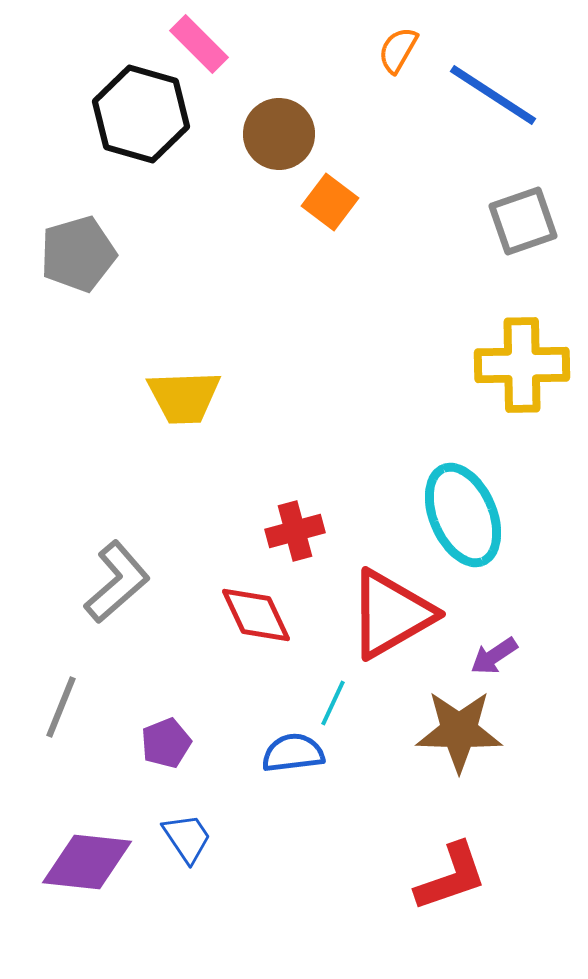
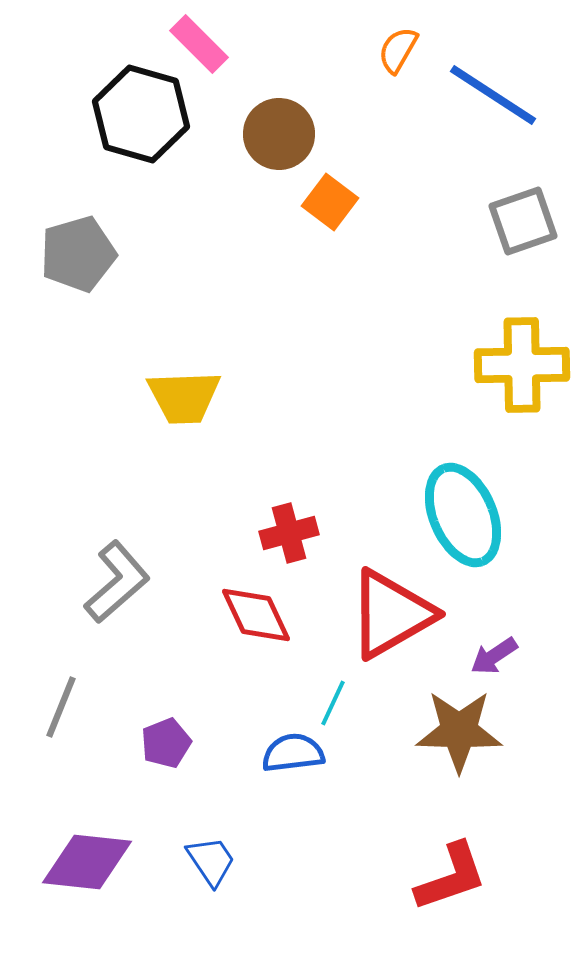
red cross: moved 6 px left, 2 px down
blue trapezoid: moved 24 px right, 23 px down
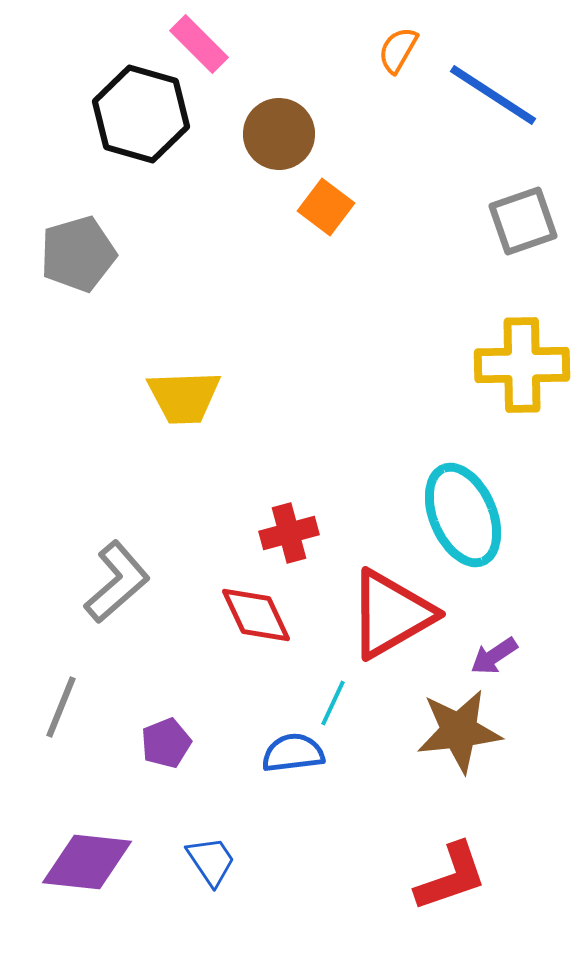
orange square: moved 4 px left, 5 px down
brown star: rotated 8 degrees counterclockwise
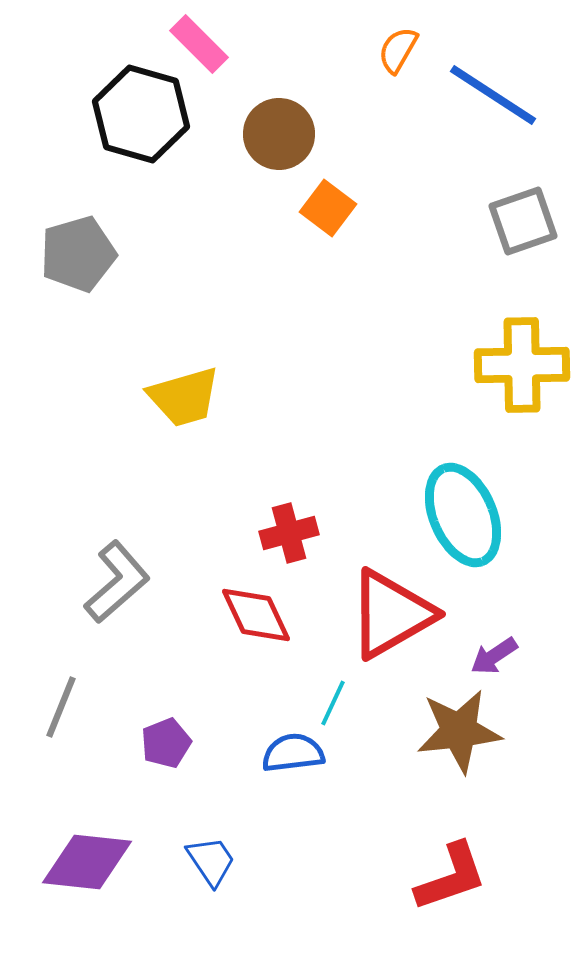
orange square: moved 2 px right, 1 px down
yellow trapezoid: rotated 14 degrees counterclockwise
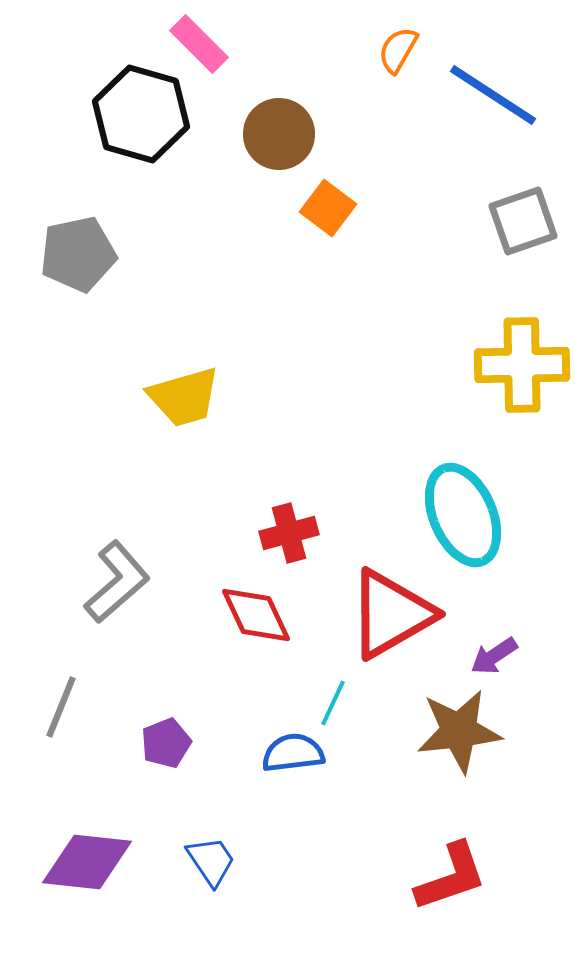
gray pentagon: rotated 4 degrees clockwise
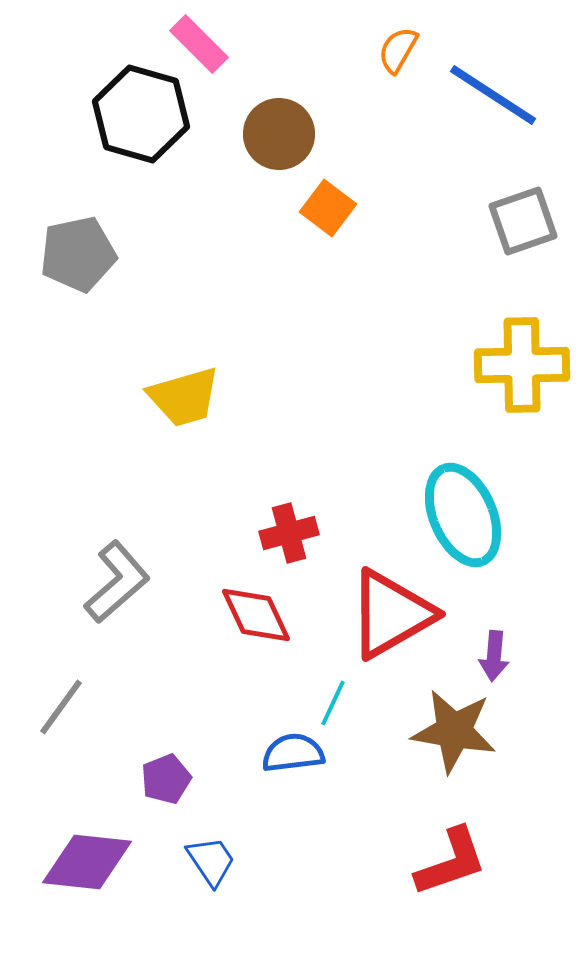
purple arrow: rotated 51 degrees counterclockwise
gray line: rotated 14 degrees clockwise
brown star: moved 5 px left; rotated 16 degrees clockwise
purple pentagon: moved 36 px down
red L-shape: moved 15 px up
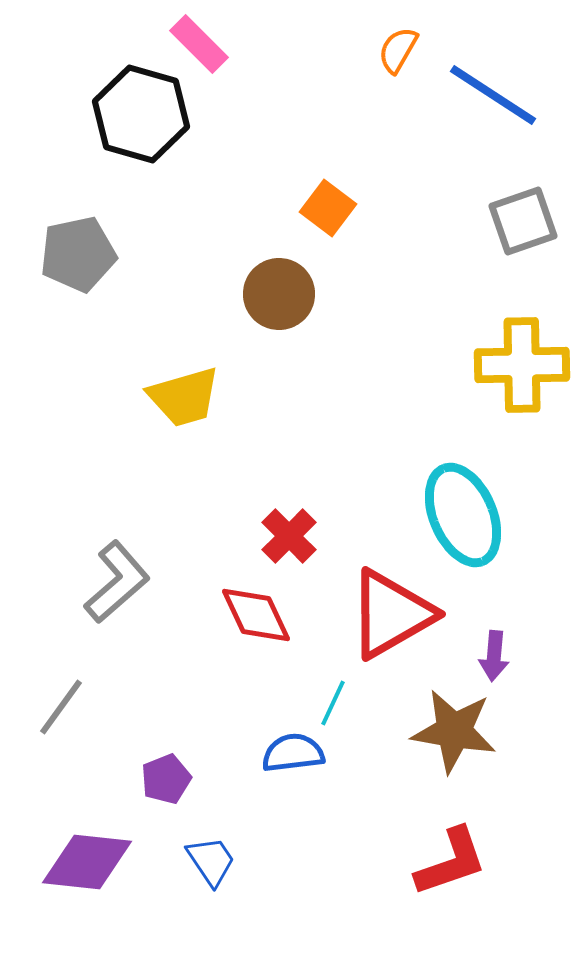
brown circle: moved 160 px down
red cross: moved 3 px down; rotated 30 degrees counterclockwise
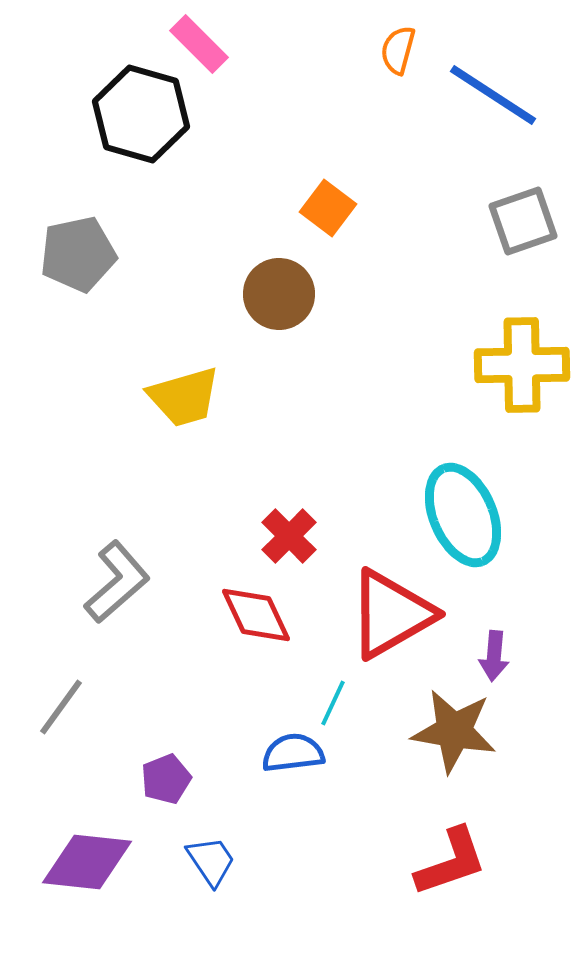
orange semicircle: rotated 15 degrees counterclockwise
